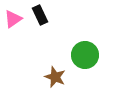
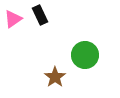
brown star: rotated 15 degrees clockwise
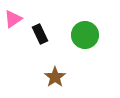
black rectangle: moved 19 px down
green circle: moved 20 px up
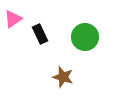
green circle: moved 2 px down
brown star: moved 8 px right; rotated 20 degrees counterclockwise
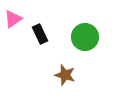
brown star: moved 2 px right, 2 px up
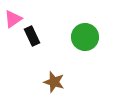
black rectangle: moved 8 px left, 2 px down
brown star: moved 11 px left, 7 px down
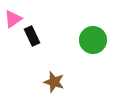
green circle: moved 8 px right, 3 px down
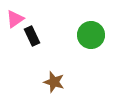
pink triangle: moved 2 px right
green circle: moved 2 px left, 5 px up
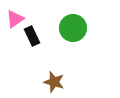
green circle: moved 18 px left, 7 px up
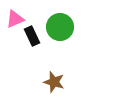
pink triangle: rotated 12 degrees clockwise
green circle: moved 13 px left, 1 px up
